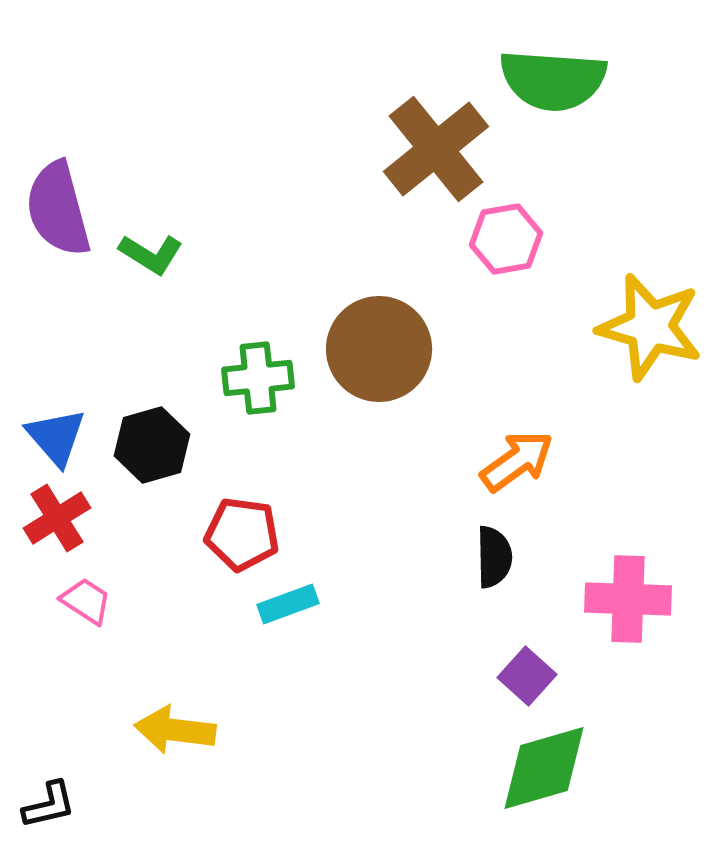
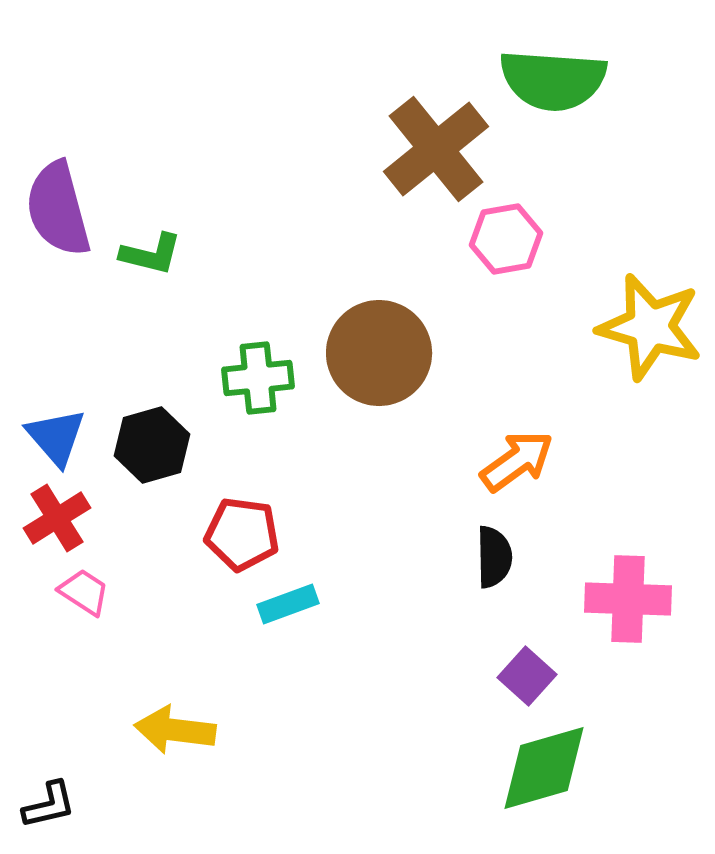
green L-shape: rotated 18 degrees counterclockwise
brown circle: moved 4 px down
pink trapezoid: moved 2 px left, 9 px up
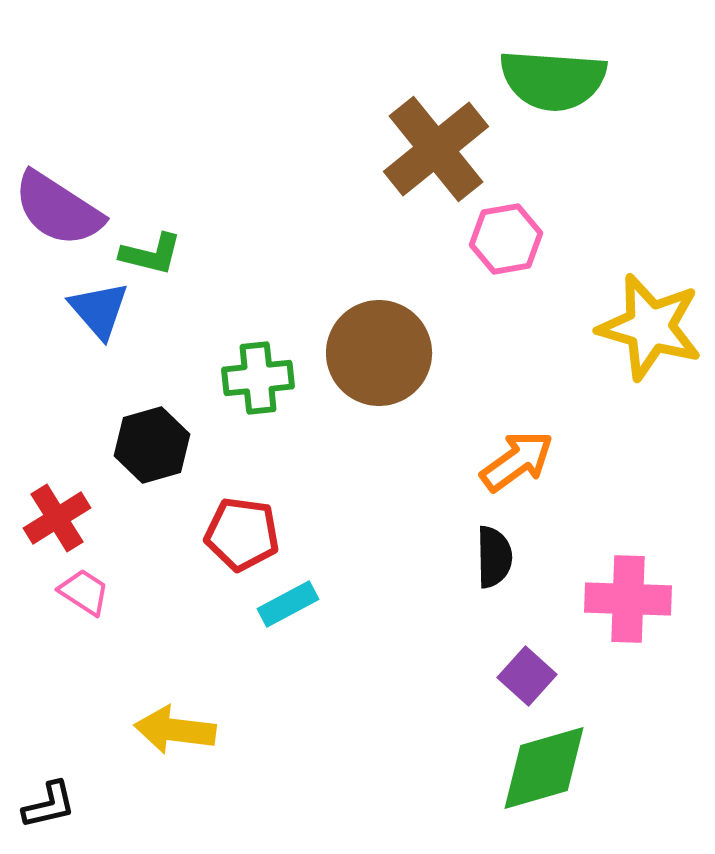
purple semicircle: rotated 42 degrees counterclockwise
blue triangle: moved 43 px right, 127 px up
cyan rectangle: rotated 8 degrees counterclockwise
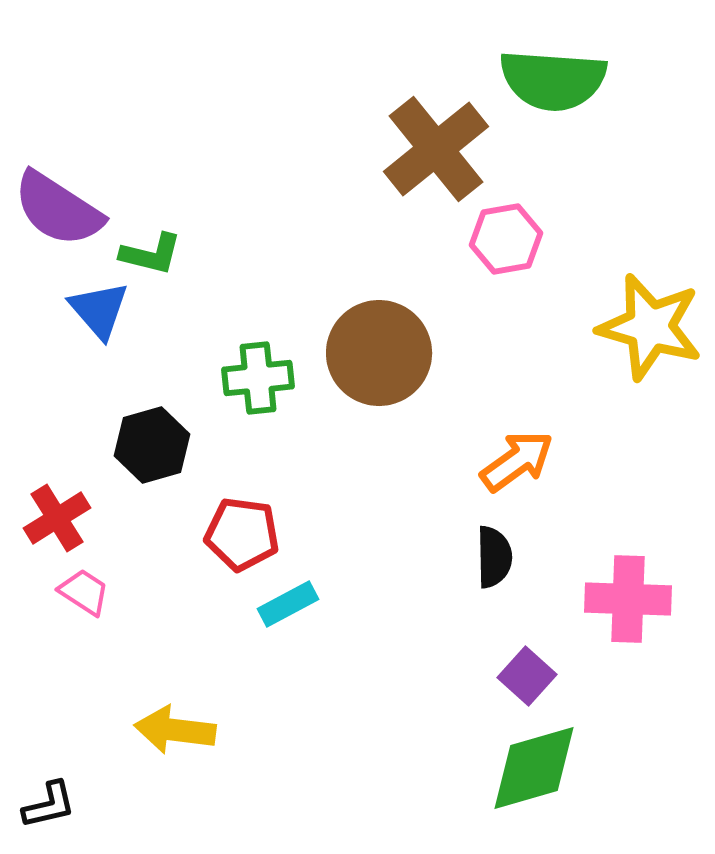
green diamond: moved 10 px left
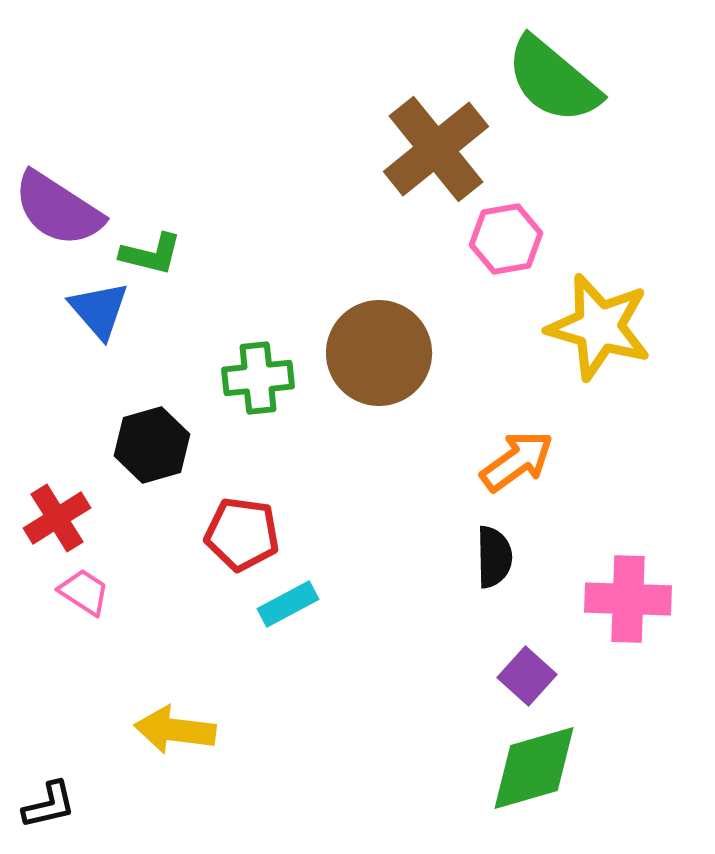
green semicircle: rotated 36 degrees clockwise
yellow star: moved 51 px left
